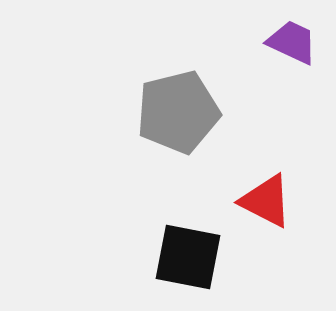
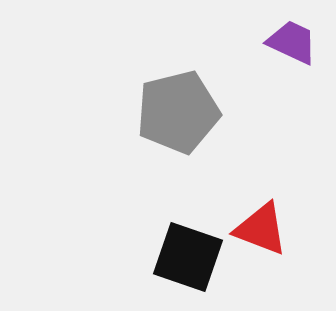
red triangle: moved 5 px left, 28 px down; rotated 6 degrees counterclockwise
black square: rotated 8 degrees clockwise
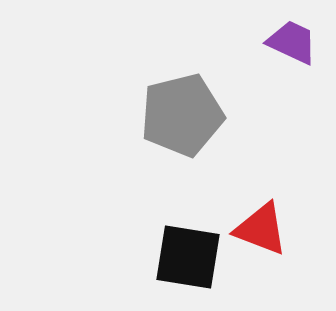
gray pentagon: moved 4 px right, 3 px down
black square: rotated 10 degrees counterclockwise
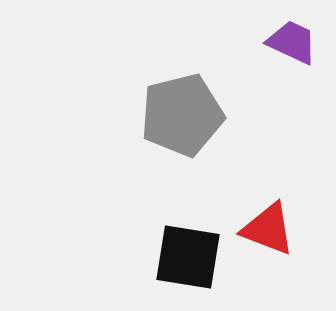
red triangle: moved 7 px right
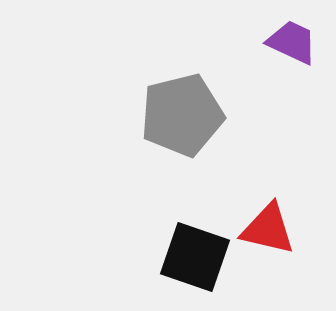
red triangle: rotated 8 degrees counterclockwise
black square: moved 7 px right; rotated 10 degrees clockwise
